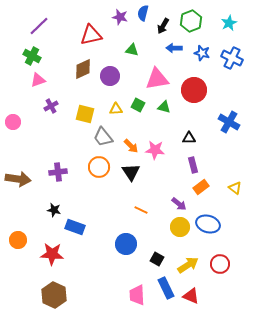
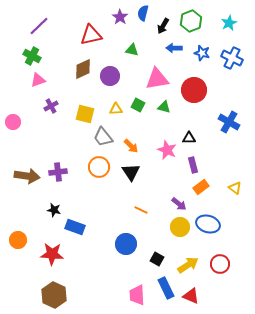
purple star at (120, 17): rotated 21 degrees clockwise
pink star at (155, 150): moved 12 px right; rotated 18 degrees clockwise
brown arrow at (18, 179): moved 9 px right, 3 px up
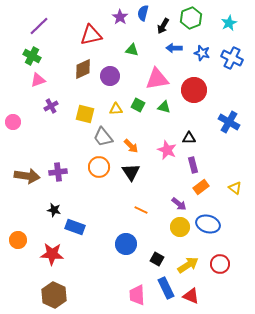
green hexagon at (191, 21): moved 3 px up
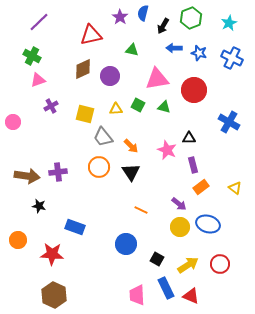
purple line at (39, 26): moved 4 px up
blue star at (202, 53): moved 3 px left
black star at (54, 210): moved 15 px left, 4 px up
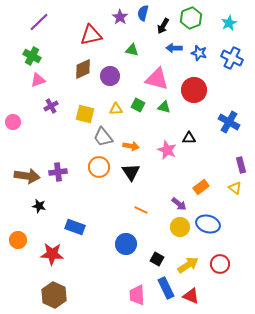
pink triangle at (157, 79): rotated 25 degrees clockwise
orange arrow at (131, 146): rotated 35 degrees counterclockwise
purple rectangle at (193, 165): moved 48 px right
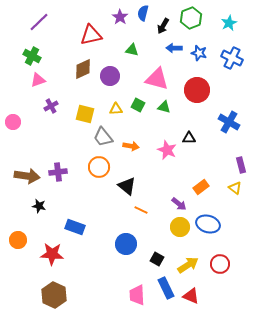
red circle at (194, 90): moved 3 px right
black triangle at (131, 172): moved 4 px left, 14 px down; rotated 18 degrees counterclockwise
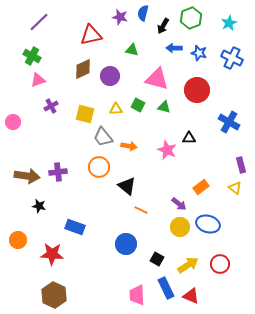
purple star at (120, 17): rotated 21 degrees counterclockwise
orange arrow at (131, 146): moved 2 px left
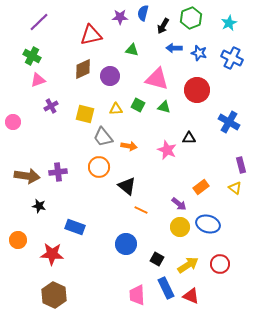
purple star at (120, 17): rotated 14 degrees counterclockwise
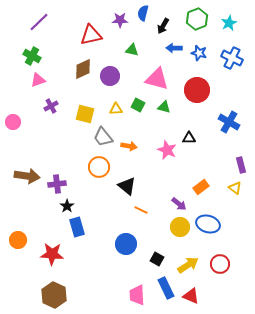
purple star at (120, 17): moved 3 px down
green hexagon at (191, 18): moved 6 px right, 1 px down
purple cross at (58, 172): moved 1 px left, 12 px down
black star at (39, 206): moved 28 px right; rotated 24 degrees clockwise
blue rectangle at (75, 227): moved 2 px right; rotated 54 degrees clockwise
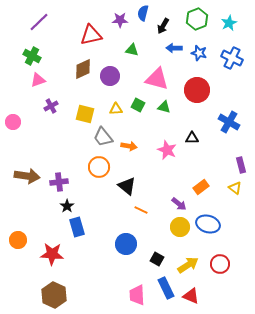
black triangle at (189, 138): moved 3 px right
purple cross at (57, 184): moved 2 px right, 2 px up
